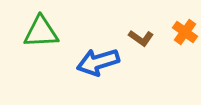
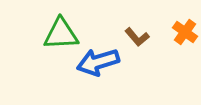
green triangle: moved 20 px right, 2 px down
brown L-shape: moved 4 px left, 1 px up; rotated 15 degrees clockwise
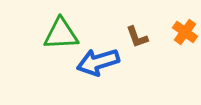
brown L-shape: rotated 20 degrees clockwise
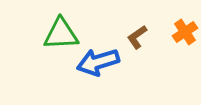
orange cross: rotated 20 degrees clockwise
brown L-shape: rotated 75 degrees clockwise
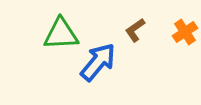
brown L-shape: moved 2 px left, 7 px up
blue arrow: rotated 147 degrees clockwise
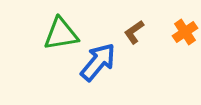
brown L-shape: moved 1 px left, 2 px down
green triangle: rotated 6 degrees counterclockwise
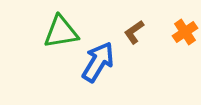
green triangle: moved 2 px up
blue arrow: rotated 9 degrees counterclockwise
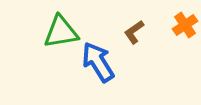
orange cross: moved 7 px up
blue arrow: rotated 63 degrees counterclockwise
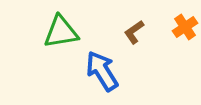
orange cross: moved 2 px down
blue arrow: moved 4 px right, 9 px down
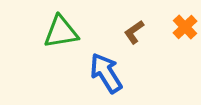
orange cross: rotated 10 degrees counterclockwise
blue arrow: moved 4 px right, 2 px down
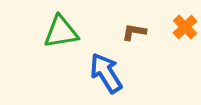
brown L-shape: rotated 45 degrees clockwise
